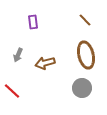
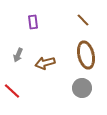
brown line: moved 2 px left
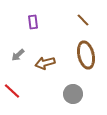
gray arrow: rotated 24 degrees clockwise
gray circle: moved 9 px left, 6 px down
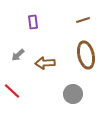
brown line: rotated 64 degrees counterclockwise
brown arrow: rotated 12 degrees clockwise
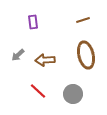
brown arrow: moved 3 px up
red line: moved 26 px right
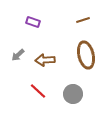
purple rectangle: rotated 64 degrees counterclockwise
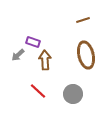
purple rectangle: moved 20 px down
brown arrow: rotated 90 degrees clockwise
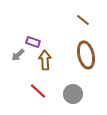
brown line: rotated 56 degrees clockwise
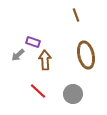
brown line: moved 7 px left, 5 px up; rotated 32 degrees clockwise
